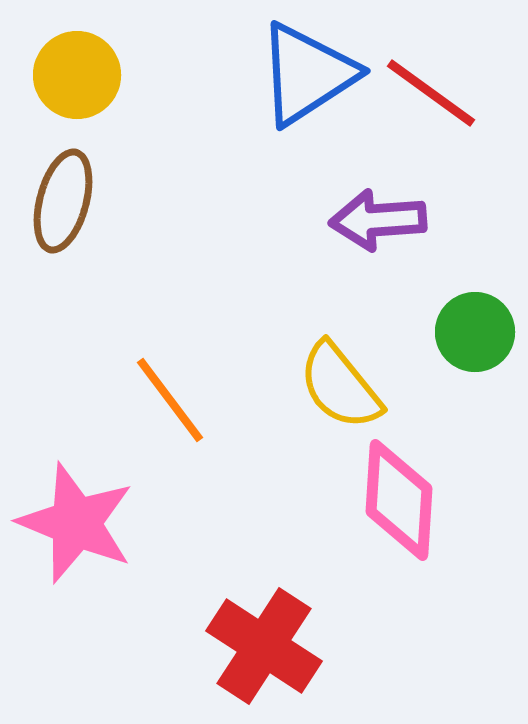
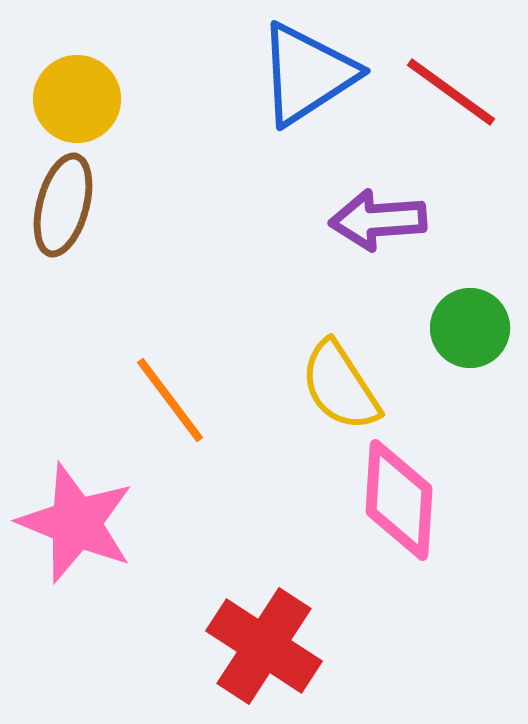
yellow circle: moved 24 px down
red line: moved 20 px right, 1 px up
brown ellipse: moved 4 px down
green circle: moved 5 px left, 4 px up
yellow semicircle: rotated 6 degrees clockwise
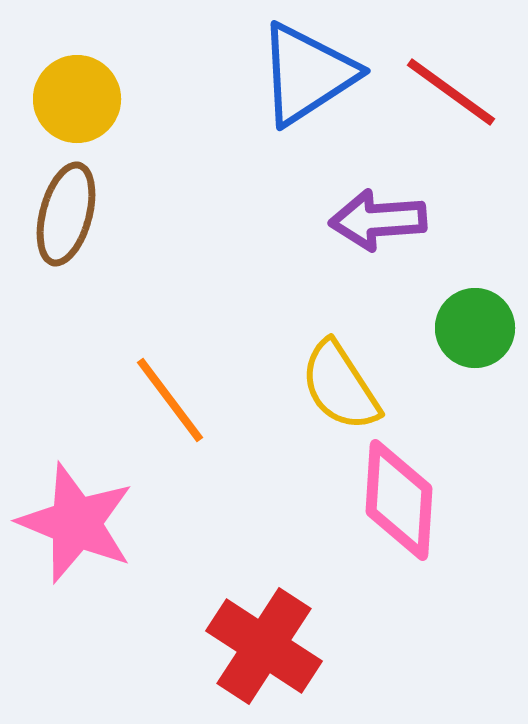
brown ellipse: moved 3 px right, 9 px down
green circle: moved 5 px right
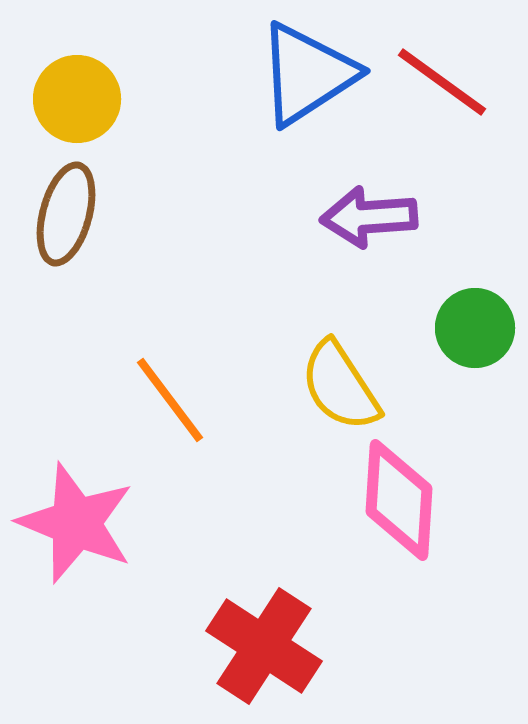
red line: moved 9 px left, 10 px up
purple arrow: moved 9 px left, 3 px up
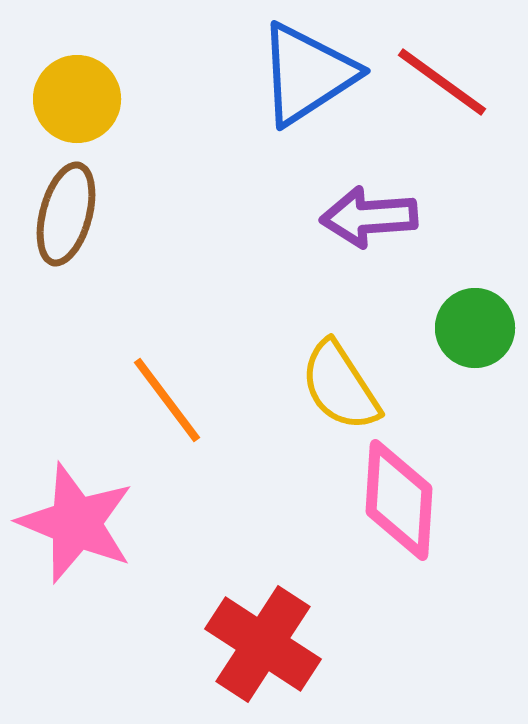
orange line: moved 3 px left
red cross: moved 1 px left, 2 px up
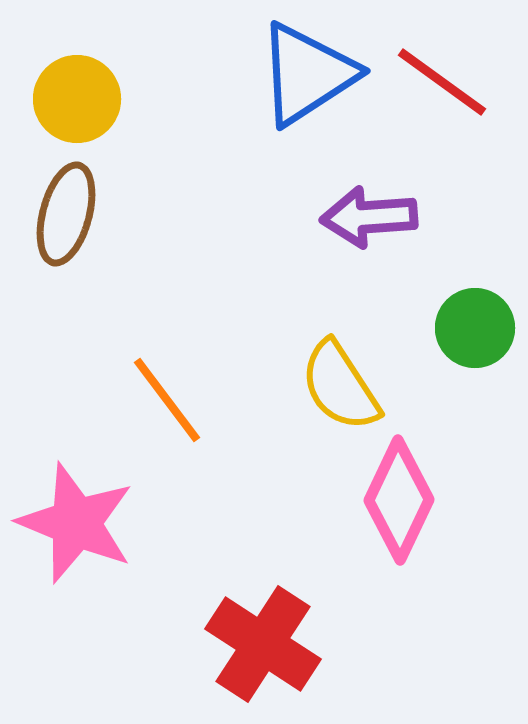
pink diamond: rotated 22 degrees clockwise
